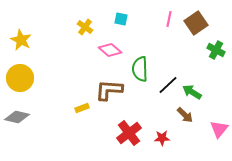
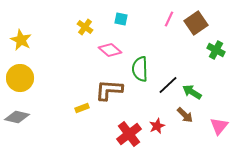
pink line: rotated 14 degrees clockwise
pink triangle: moved 3 px up
red cross: moved 1 px down
red star: moved 5 px left, 12 px up; rotated 21 degrees counterclockwise
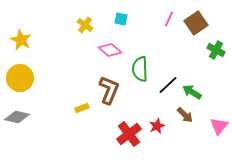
yellow cross: moved 2 px up
brown L-shape: rotated 108 degrees clockwise
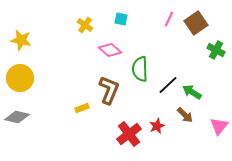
yellow star: rotated 15 degrees counterclockwise
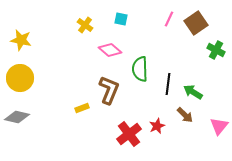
black line: moved 1 px up; rotated 40 degrees counterclockwise
green arrow: moved 1 px right
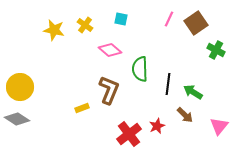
yellow star: moved 33 px right, 10 px up
yellow circle: moved 9 px down
gray diamond: moved 2 px down; rotated 20 degrees clockwise
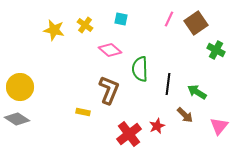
green arrow: moved 4 px right
yellow rectangle: moved 1 px right, 4 px down; rotated 32 degrees clockwise
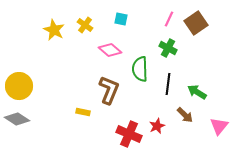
yellow star: rotated 15 degrees clockwise
green cross: moved 48 px left, 2 px up
yellow circle: moved 1 px left, 1 px up
red cross: rotated 30 degrees counterclockwise
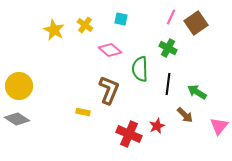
pink line: moved 2 px right, 2 px up
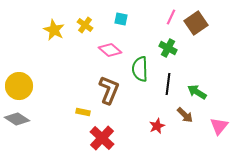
red cross: moved 27 px left, 4 px down; rotated 20 degrees clockwise
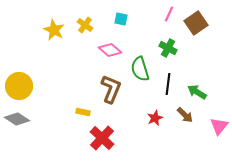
pink line: moved 2 px left, 3 px up
green semicircle: rotated 15 degrees counterclockwise
brown L-shape: moved 2 px right, 1 px up
red star: moved 2 px left, 8 px up
